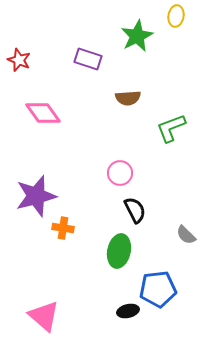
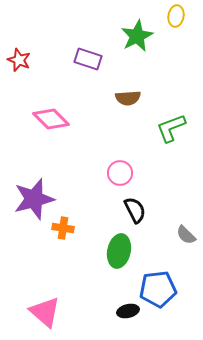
pink diamond: moved 8 px right, 6 px down; rotated 9 degrees counterclockwise
purple star: moved 2 px left, 3 px down
pink triangle: moved 1 px right, 4 px up
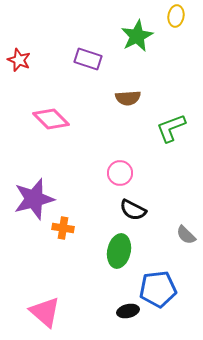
black semicircle: moved 2 px left; rotated 144 degrees clockwise
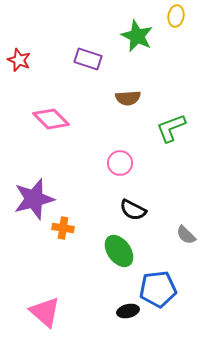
green star: rotated 20 degrees counterclockwise
pink circle: moved 10 px up
green ellipse: rotated 48 degrees counterclockwise
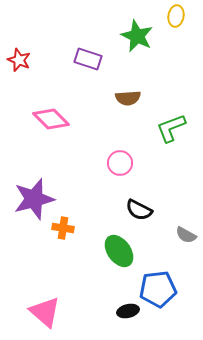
black semicircle: moved 6 px right
gray semicircle: rotated 15 degrees counterclockwise
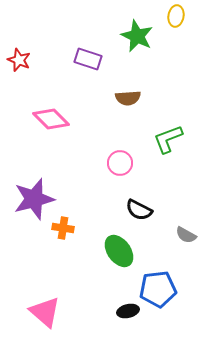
green L-shape: moved 3 px left, 11 px down
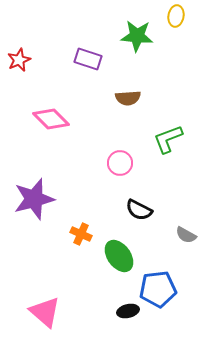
green star: rotated 20 degrees counterclockwise
red star: rotated 25 degrees clockwise
orange cross: moved 18 px right, 6 px down; rotated 15 degrees clockwise
green ellipse: moved 5 px down
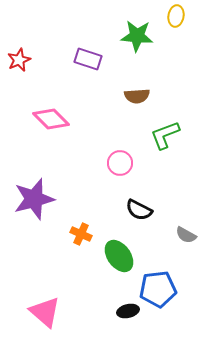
brown semicircle: moved 9 px right, 2 px up
green L-shape: moved 3 px left, 4 px up
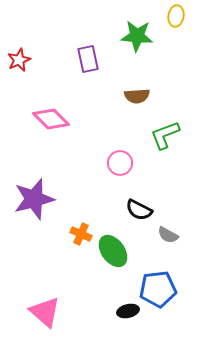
purple rectangle: rotated 60 degrees clockwise
gray semicircle: moved 18 px left
green ellipse: moved 6 px left, 5 px up
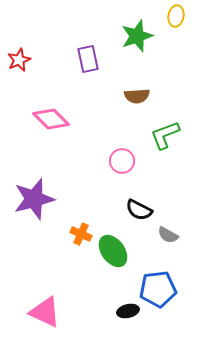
green star: rotated 24 degrees counterclockwise
pink circle: moved 2 px right, 2 px up
pink triangle: rotated 16 degrees counterclockwise
